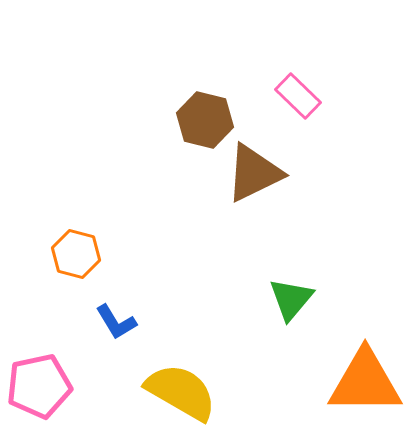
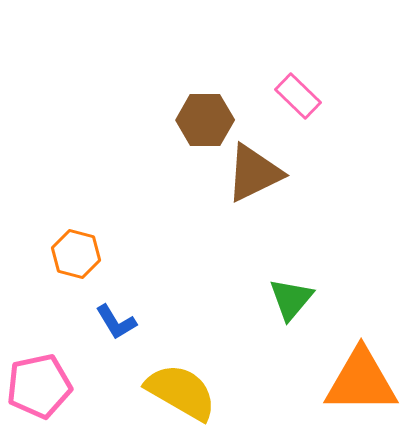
brown hexagon: rotated 14 degrees counterclockwise
orange triangle: moved 4 px left, 1 px up
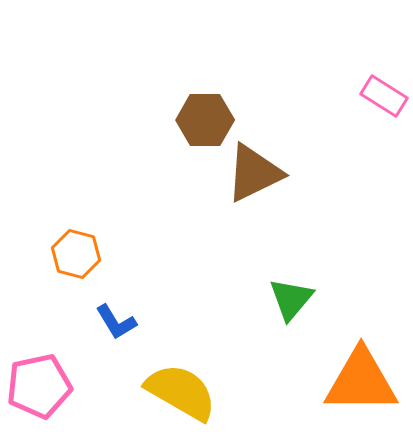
pink rectangle: moved 86 px right; rotated 12 degrees counterclockwise
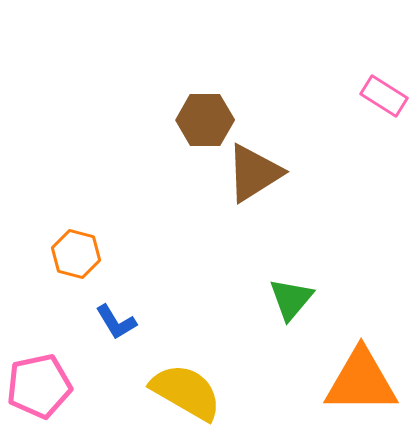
brown triangle: rotated 6 degrees counterclockwise
yellow semicircle: moved 5 px right
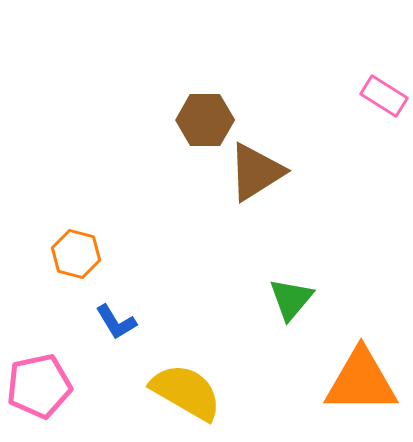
brown triangle: moved 2 px right, 1 px up
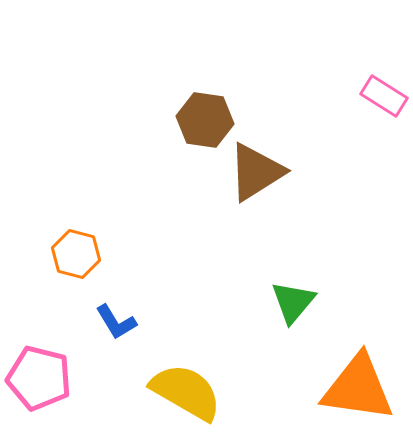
brown hexagon: rotated 8 degrees clockwise
green triangle: moved 2 px right, 3 px down
orange triangle: moved 3 px left, 7 px down; rotated 8 degrees clockwise
pink pentagon: moved 8 px up; rotated 26 degrees clockwise
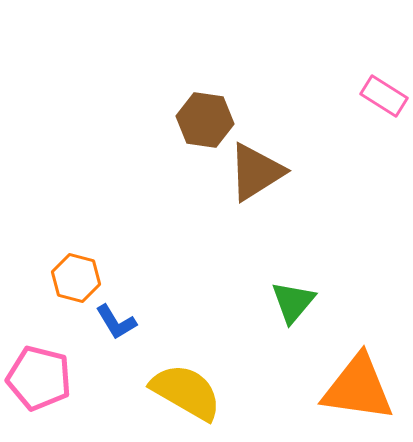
orange hexagon: moved 24 px down
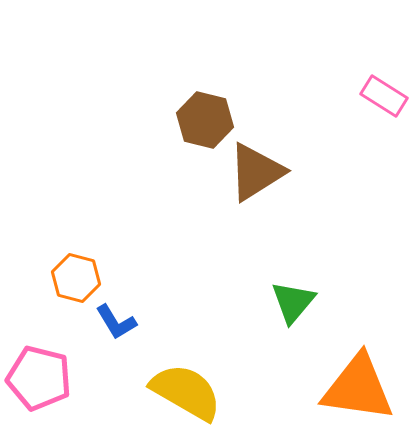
brown hexagon: rotated 6 degrees clockwise
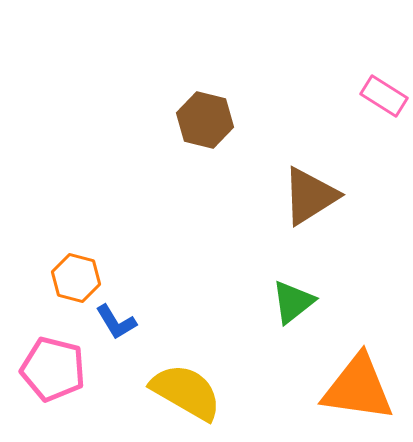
brown triangle: moved 54 px right, 24 px down
green triangle: rotated 12 degrees clockwise
pink pentagon: moved 14 px right, 9 px up
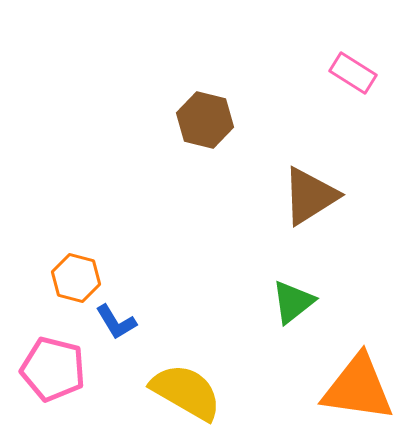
pink rectangle: moved 31 px left, 23 px up
